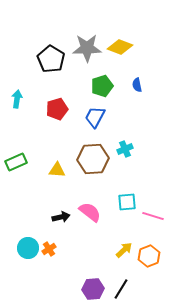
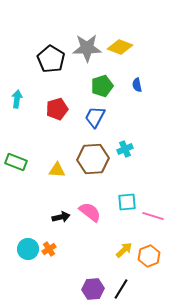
green rectangle: rotated 45 degrees clockwise
cyan circle: moved 1 px down
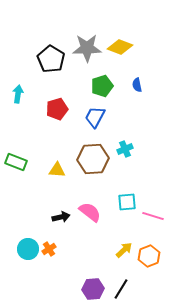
cyan arrow: moved 1 px right, 5 px up
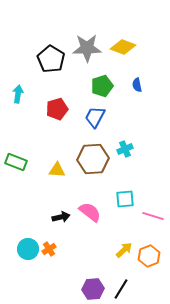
yellow diamond: moved 3 px right
cyan square: moved 2 px left, 3 px up
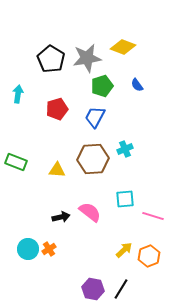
gray star: moved 10 px down; rotated 8 degrees counterclockwise
blue semicircle: rotated 24 degrees counterclockwise
purple hexagon: rotated 15 degrees clockwise
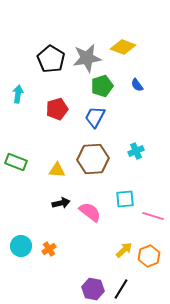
cyan cross: moved 11 px right, 2 px down
black arrow: moved 14 px up
cyan circle: moved 7 px left, 3 px up
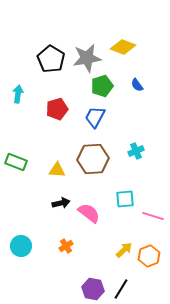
pink semicircle: moved 1 px left, 1 px down
orange cross: moved 17 px right, 3 px up
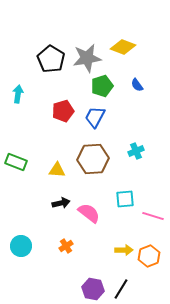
red pentagon: moved 6 px right, 2 px down
yellow arrow: rotated 42 degrees clockwise
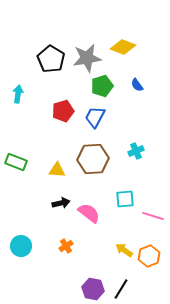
yellow arrow: rotated 144 degrees counterclockwise
